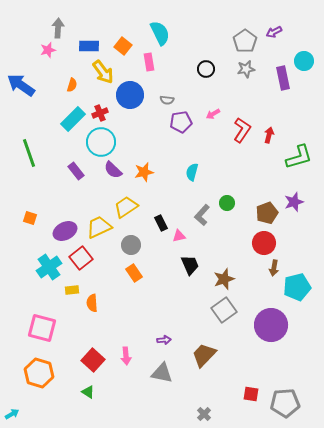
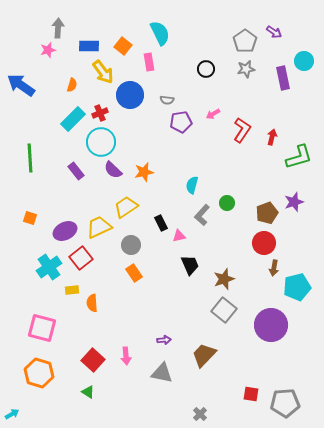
purple arrow at (274, 32): rotated 119 degrees counterclockwise
red arrow at (269, 135): moved 3 px right, 2 px down
green line at (29, 153): moved 1 px right, 5 px down; rotated 16 degrees clockwise
cyan semicircle at (192, 172): moved 13 px down
gray square at (224, 310): rotated 15 degrees counterclockwise
gray cross at (204, 414): moved 4 px left
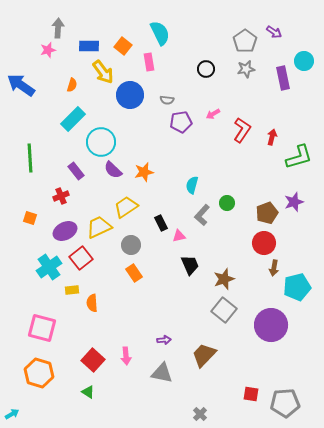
red cross at (100, 113): moved 39 px left, 83 px down
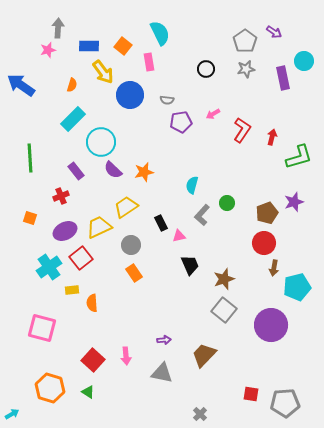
orange hexagon at (39, 373): moved 11 px right, 15 px down
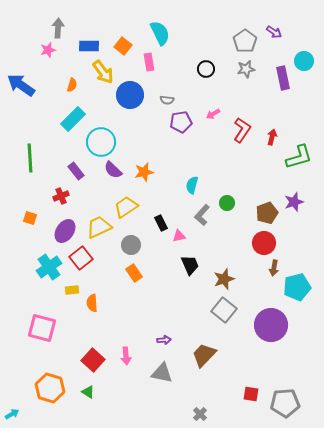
purple ellipse at (65, 231): rotated 30 degrees counterclockwise
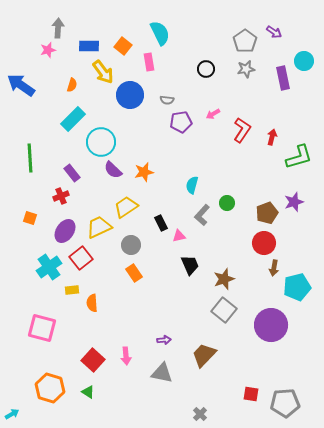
purple rectangle at (76, 171): moved 4 px left, 2 px down
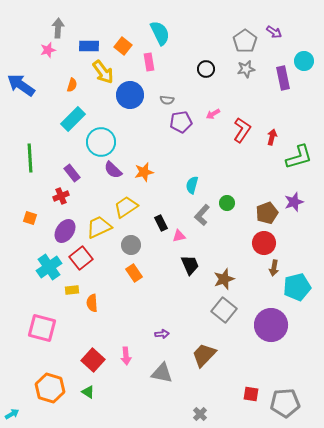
purple arrow at (164, 340): moved 2 px left, 6 px up
